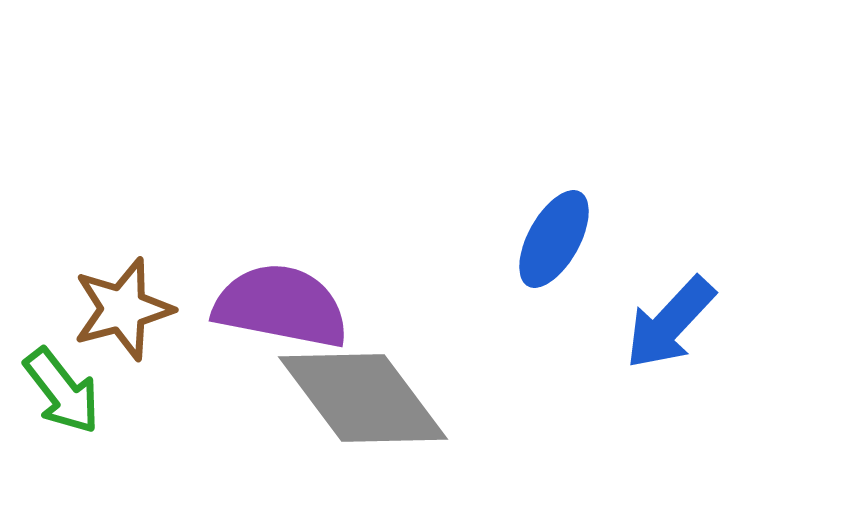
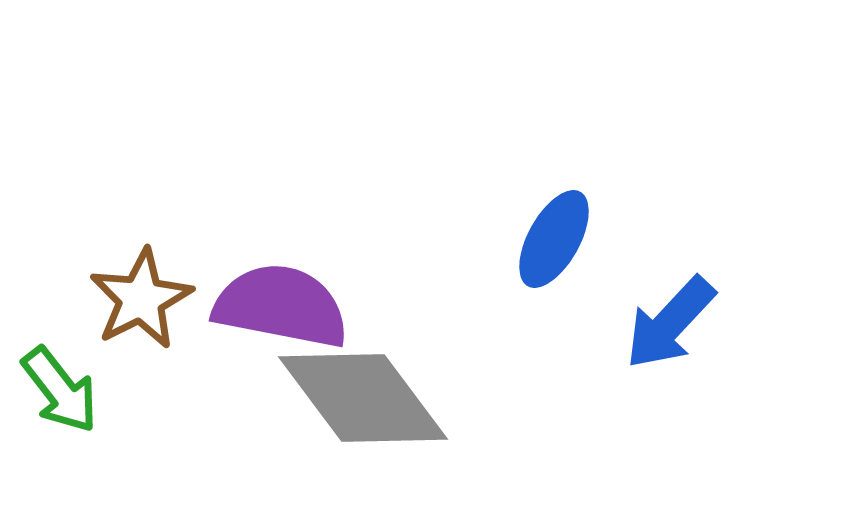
brown star: moved 18 px right, 10 px up; rotated 12 degrees counterclockwise
green arrow: moved 2 px left, 1 px up
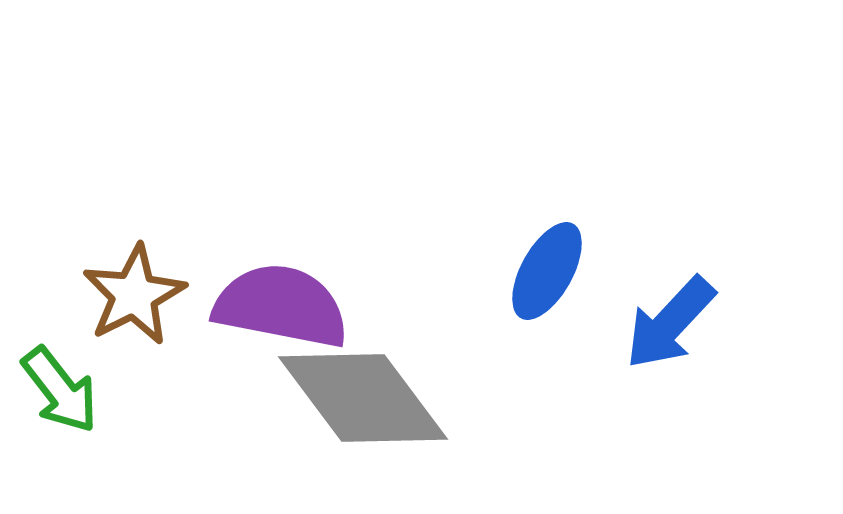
blue ellipse: moved 7 px left, 32 px down
brown star: moved 7 px left, 4 px up
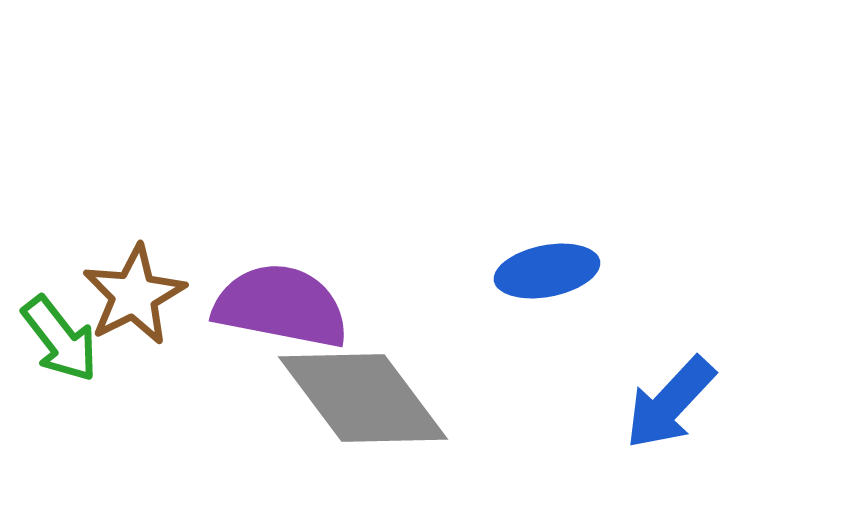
blue ellipse: rotated 50 degrees clockwise
blue arrow: moved 80 px down
green arrow: moved 51 px up
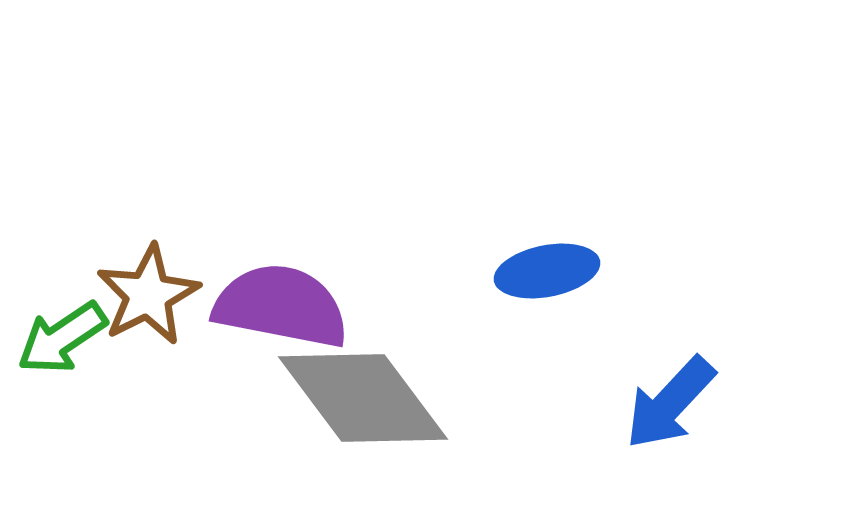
brown star: moved 14 px right
green arrow: moved 2 px right, 1 px up; rotated 94 degrees clockwise
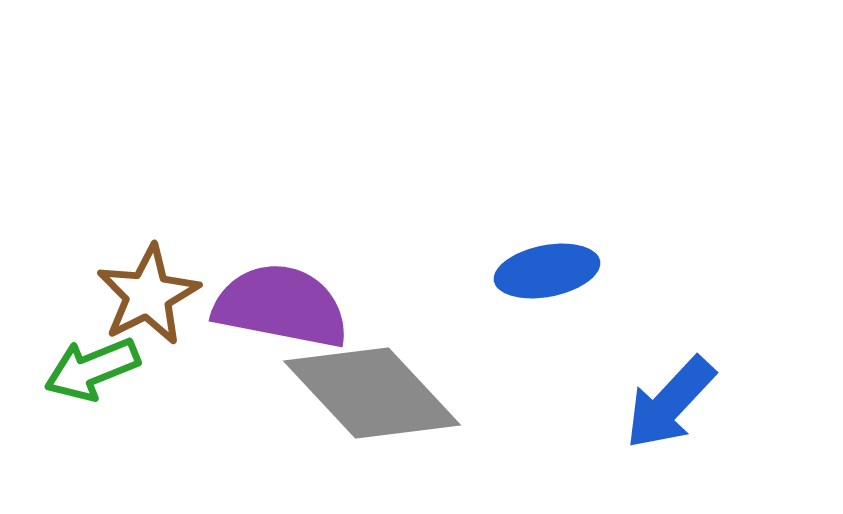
green arrow: moved 30 px right, 31 px down; rotated 12 degrees clockwise
gray diamond: moved 9 px right, 5 px up; rotated 6 degrees counterclockwise
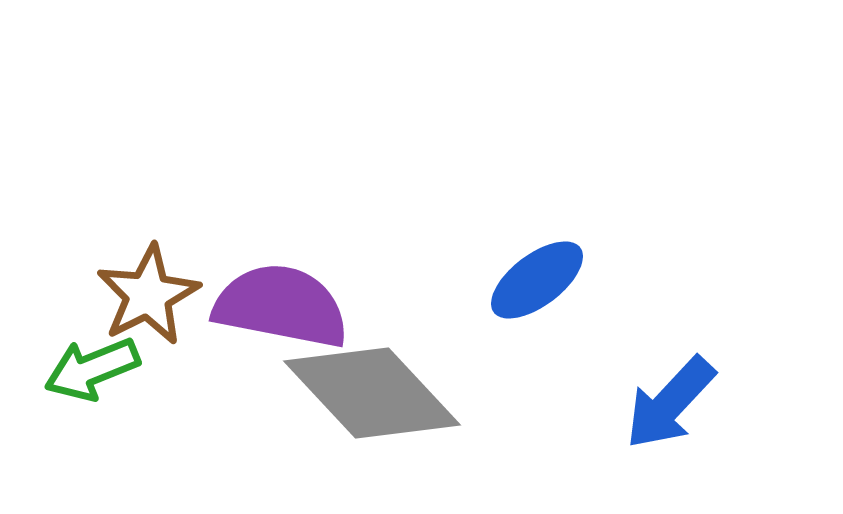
blue ellipse: moved 10 px left, 9 px down; rotated 26 degrees counterclockwise
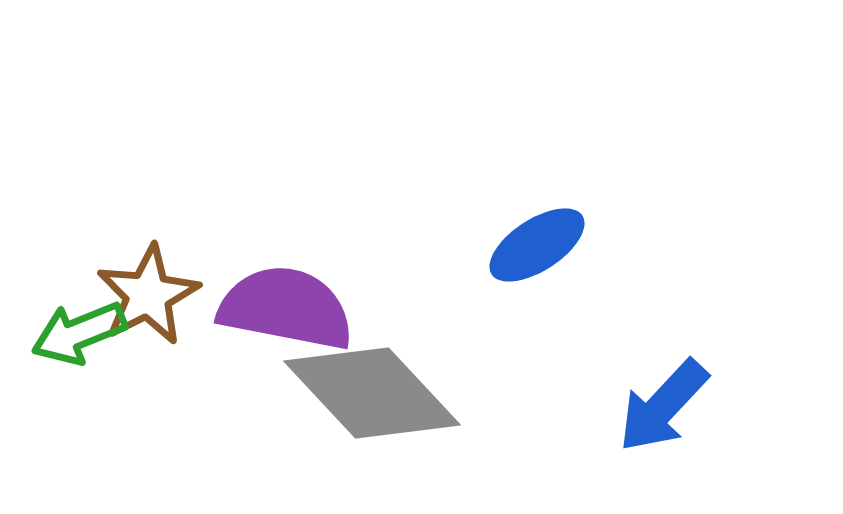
blue ellipse: moved 35 px up; rotated 4 degrees clockwise
purple semicircle: moved 5 px right, 2 px down
green arrow: moved 13 px left, 36 px up
blue arrow: moved 7 px left, 3 px down
